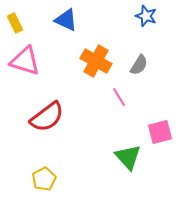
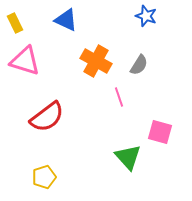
pink line: rotated 12 degrees clockwise
pink square: rotated 30 degrees clockwise
yellow pentagon: moved 2 px up; rotated 10 degrees clockwise
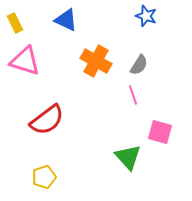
pink line: moved 14 px right, 2 px up
red semicircle: moved 3 px down
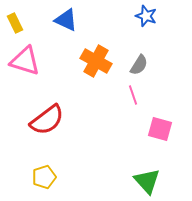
pink square: moved 3 px up
green triangle: moved 19 px right, 24 px down
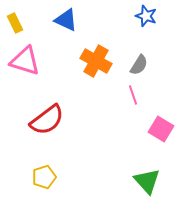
pink square: moved 1 px right; rotated 15 degrees clockwise
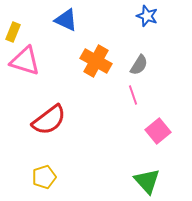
blue star: moved 1 px right
yellow rectangle: moved 2 px left, 9 px down; rotated 48 degrees clockwise
red semicircle: moved 2 px right
pink square: moved 3 px left, 2 px down; rotated 20 degrees clockwise
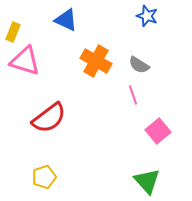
gray semicircle: rotated 90 degrees clockwise
red semicircle: moved 2 px up
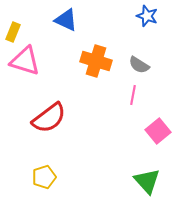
orange cross: rotated 12 degrees counterclockwise
pink line: rotated 30 degrees clockwise
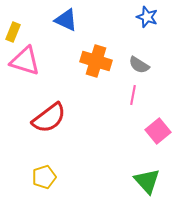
blue star: moved 1 px down
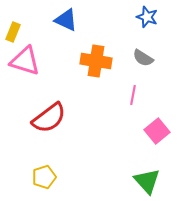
orange cross: rotated 8 degrees counterclockwise
gray semicircle: moved 4 px right, 7 px up
pink square: moved 1 px left
